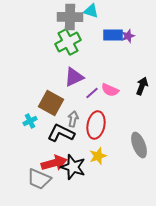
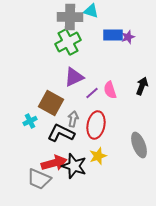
purple star: moved 1 px down
pink semicircle: rotated 48 degrees clockwise
black star: moved 1 px right, 1 px up
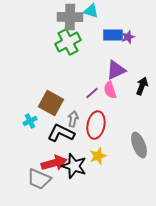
purple triangle: moved 42 px right, 7 px up
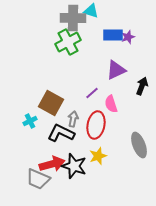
gray cross: moved 3 px right, 1 px down
pink semicircle: moved 1 px right, 14 px down
red arrow: moved 2 px left, 1 px down
gray trapezoid: moved 1 px left
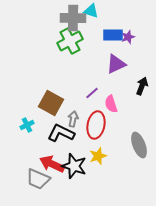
green cross: moved 2 px right, 1 px up
purple triangle: moved 6 px up
cyan cross: moved 3 px left, 4 px down
red arrow: rotated 140 degrees counterclockwise
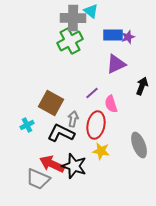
cyan triangle: rotated 21 degrees clockwise
yellow star: moved 3 px right, 5 px up; rotated 30 degrees clockwise
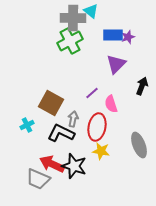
purple triangle: rotated 20 degrees counterclockwise
red ellipse: moved 1 px right, 2 px down
